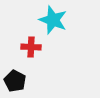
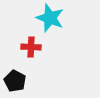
cyan star: moved 3 px left, 2 px up
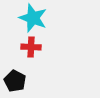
cyan star: moved 17 px left
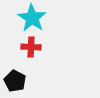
cyan star: moved 1 px left; rotated 12 degrees clockwise
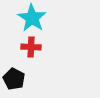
black pentagon: moved 1 px left, 2 px up
